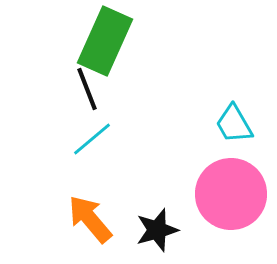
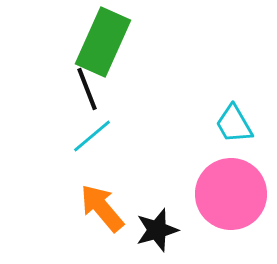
green rectangle: moved 2 px left, 1 px down
cyan line: moved 3 px up
orange arrow: moved 12 px right, 11 px up
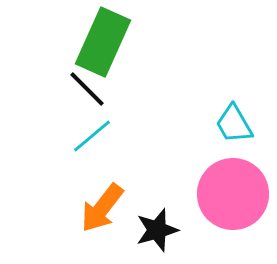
black line: rotated 24 degrees counterclockwise
pink circle: moved 2 px right
orange arrow: rotated 102 degrees counterclockwise
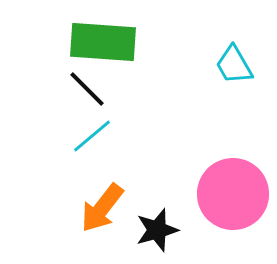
green rectangle: rotated 70 degrees clockwise
cyan trapezoid: moved 59 px up
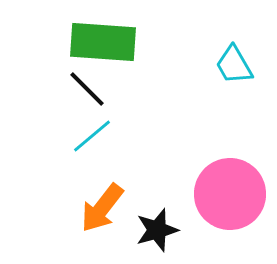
pink circle: moved 3 px left
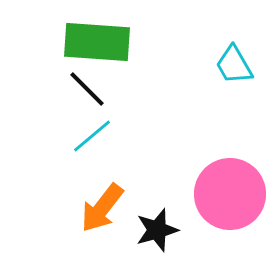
green rectangle: moved 6 px left
